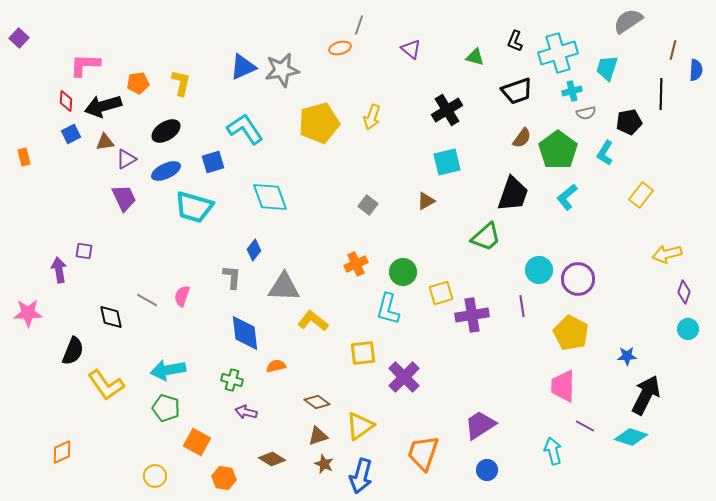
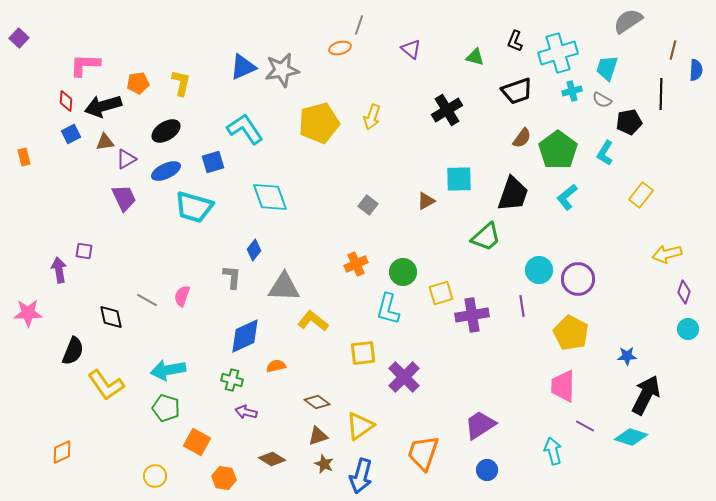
gray semicircle at (586, 113): moved 16 px right, 13 px up; rotated 42 degrees clockwise
cyan square at (447, 162): moved 12 px right, 17 px down; rotated 12 degrees clockwise
blue diamond at (245, 333): moved 3 px down; rotated 72 degrees clockwise
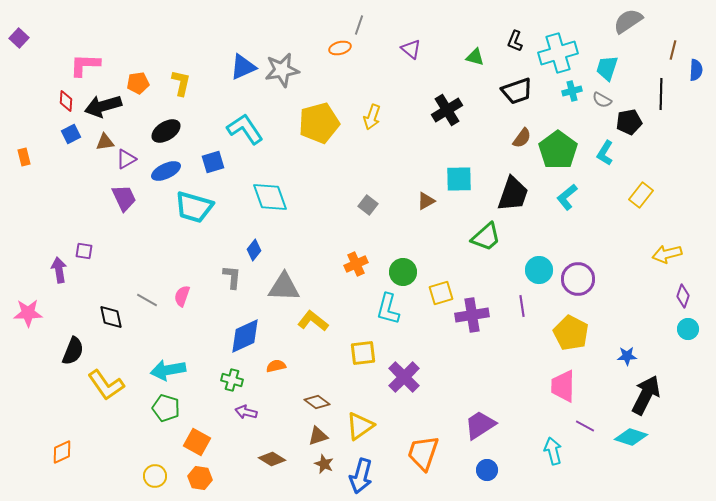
purple diamond at (684, 292): moved 1 px left, 4 px down
orange hexagon at (224, 478): moved 24 px left
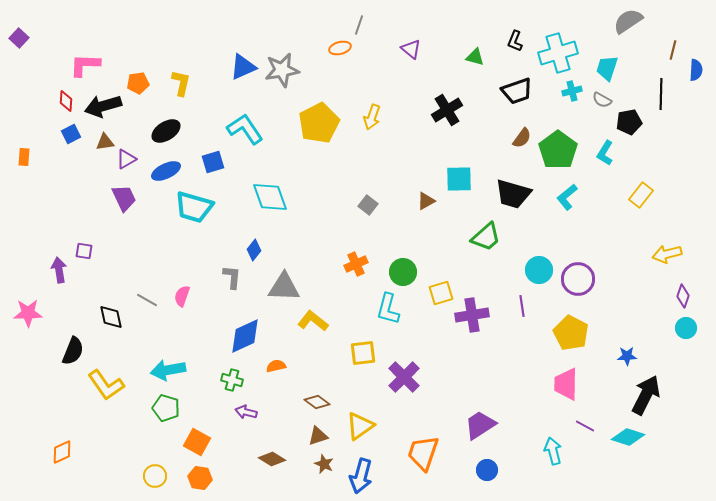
yellow pentagon at (319, 123): rotated 12 degrees counterclockwise
orange rectangle at (24, 157): rotated 18 degrees clockwise
black trapezoid at (513, 194): rotated 87 degrees clockwise
cyan circle at (688, 329): moved 2 px left, 1 px up
pink trapezoid at (563, 386): moved 3 px right, 2 px up
cyan diamond at (631, 437): moved 3 px left
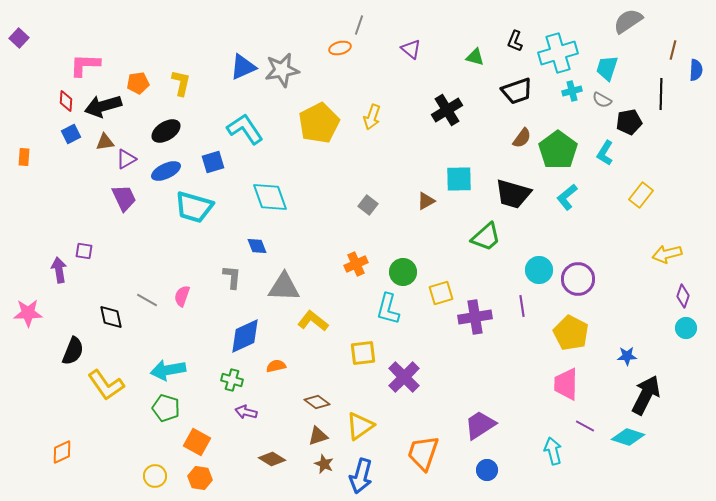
blue diamond at (254, 250): moved 3 px right, 4 px up; rotated 60 degrees counterclockwise
purple cross at (472, 315): moved 3 px right, 2 px down
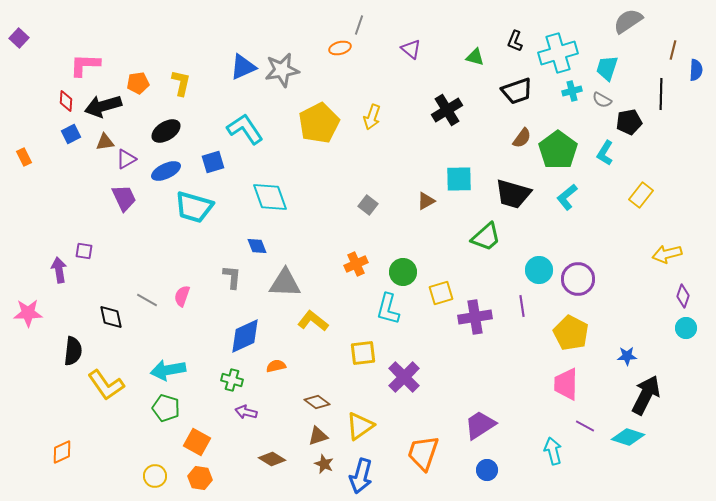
orange rectangle at (24, 157): rotated 30 degrees counterclockwise
gray triangle at (284, 287): moved 1 px right, 4 px up
black semicircle at (73, 351): rotated 16 degrees counterclockwise
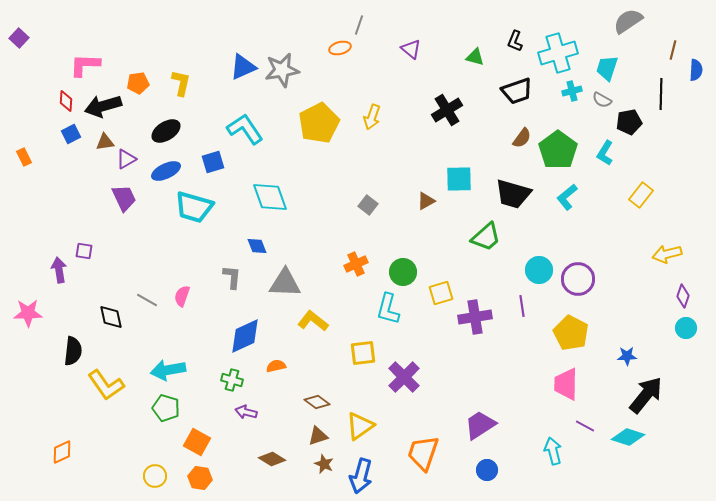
black arrow at (646, 395): rotated 12 degrees clockwise
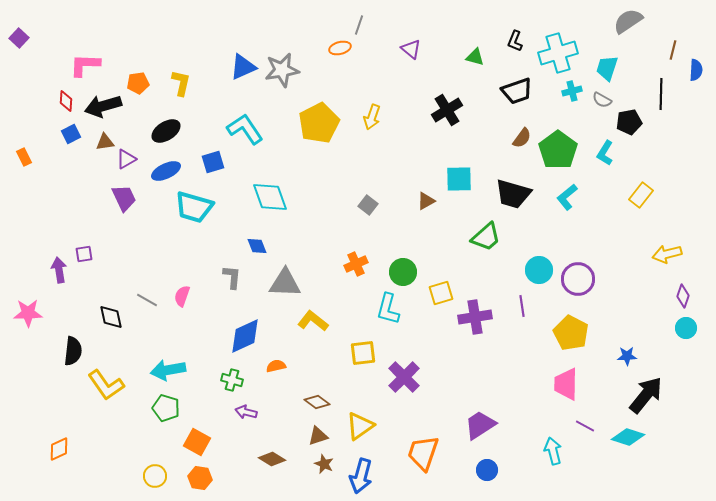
purple square at (84, 251): moved 3 px down; rotated 18 degrees counterclockwise
orange diamond at (62, 452): moved 3 px left, 3 px up
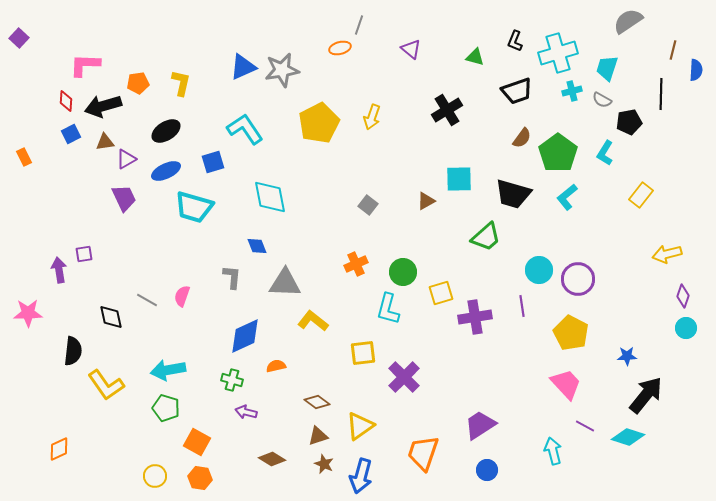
green pentagon at (558, 150): moved 3 px down
cyan diamond at (270, 197): rotated 9 degrees clockwise
pink trapezoid at (566, 384): rotated 136 degrees clockwise
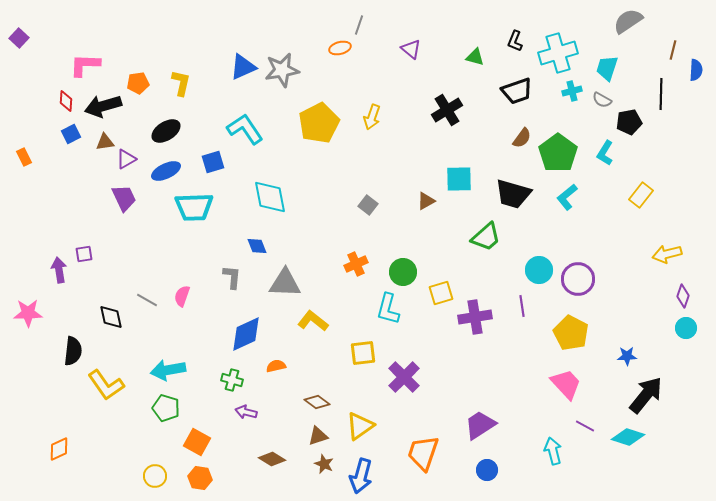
cyan trapezoid at (194, 207): rotated 18 degrees counterclockwise
blue diamond at (245, 336): moved 1 px right, 2 px up
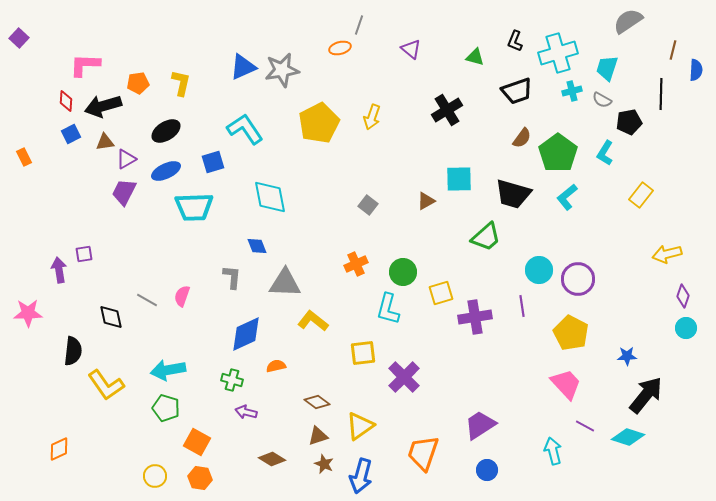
purple trapezoid at (124, 198): moved 6 px up; rotated 128 degrees counterclockwise
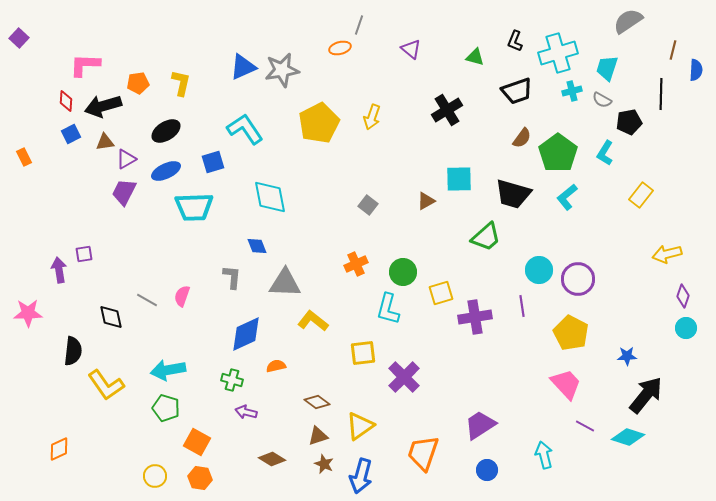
cyan arrow at (553, 451): moved 9 px left, 4 px down
